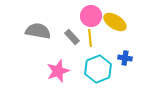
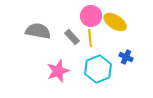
blue cross: moved 1 px right, 1 px up; rotated 16 degrees clockwise
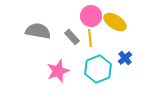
blue cross: moved 1 px left, 1 px down; rotated 24 degrees clockwise
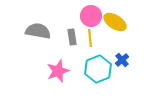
gray rectangle: rotated 35 degrees clockwise
blue cross: moved 3 px left, 2 px down
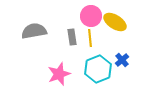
gray semicircle: moved 4 px left; rotated 20 degrees counterclockwise
pink star: moved 1 px right, 3 px down
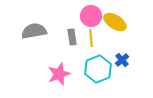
yellow line: moved 1 px right
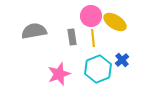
yellow line: moved 2 px right
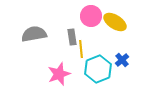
gray semicircle: moved 3 px down
yellow line: moved 12 px left, 11 px down
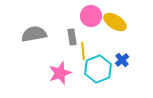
yellow line: moved 2 px right, 2 px down
pink star: moved 1 px right, 1 px up
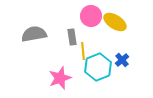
cyan hexagon: moved 2 px up
pink star: moved 5 px down
